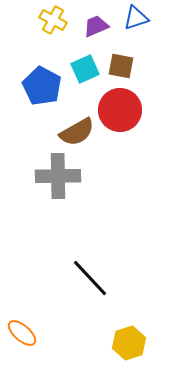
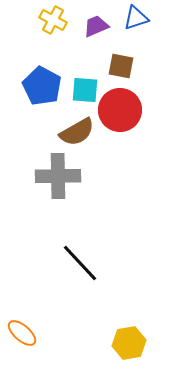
cyan square: moved 21 px down; rotated 28 degrees clockwise
black line: moved 10 px left, 15 px up
yellow hexagon: rotated 8 degrees clockwise
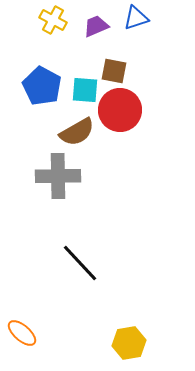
brown square: moved 7 px left, 5 px down
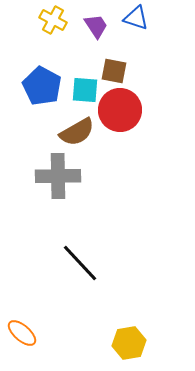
blue triangle: rotated 36 degrees clockwise
purple trapezoid: rotated 80 degrees clockwise
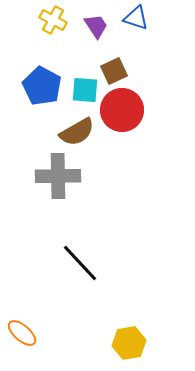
brown square: rotated 36 degrees counterclockwise
red circle: moved 2 px right
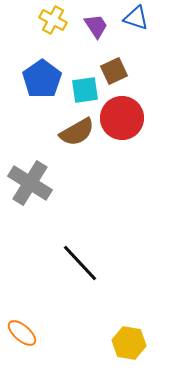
blue pentagon: moved 7 px up; rotated 9 degrees clockwise
cyan square: rotated 12 degrees counterclockwise
red circle: moved 8 px down
gray cross: moved 28 px left, 7 px down; rotated 33 degrees clockwise
yellow hexagon: rotated 20 degrees clockwise
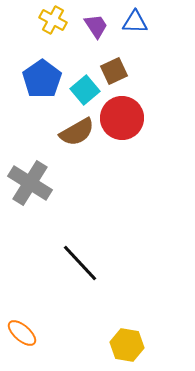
blue triangle: moved 1 px left, 4 px down; rotated 16 degrees counterclockwise
cyan square: rotated 32 degrees counterclockwise
yellow hexagon: moved 2 px left, 2 px down
